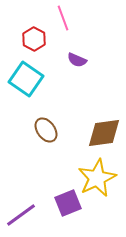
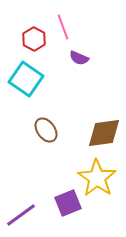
pink line: moved 9 px down
purple semicircle: moved 2 px right, 2 px up
yellow star: rotated 12 degrees counterclockwise
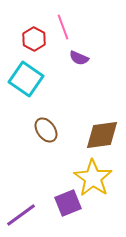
brown diamond: moved 2 px left, 2 px down
yellow star: moved 4 px left
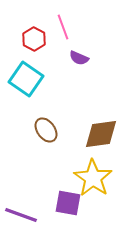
brown diamond: moved 1 px left, 1 px up
purple square: rotated 32 degrees clockwise
purple line: rotated 56 degrees clockwise
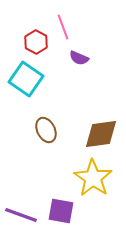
red hexagon: moved 2 px right, 3 px down
brown ellipse: rotated 10 degrees clockwise
purple square: moved 7 px left, 8 px down
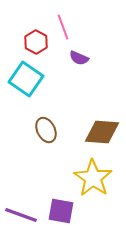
brown diamond: moved 1 px right, 2 px up; rotated 12 degrees clockwise
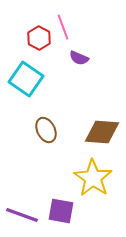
red hexagon: moved 3 px right, 4 px up
purple line: moved 1 px right
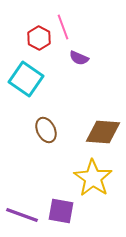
brown diamond: moved 1 px right
